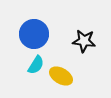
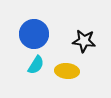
yellow ellipse: moved 6 px right, 5 px up; rotated 25 degrees counterclockwise
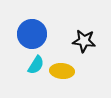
blue circle: moved 2 px left
yellow ellipse: moved 5 px left
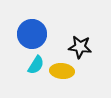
black star: moved 4 px left, 6 px down
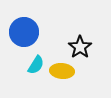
blue circle: moved 8 px left, 2 px up
black star: rotated 30 degrees clockwise
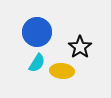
blue circle: moved 13 px right
cyan semicircle: moved 1 px right, 2 px up
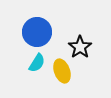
yellow ellipse: rotated 65 degrees clockwise
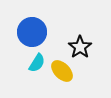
blue circle: moved 5 px left
yellow ellipse: rotated 25 degrees counterclockwise
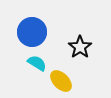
cyan semicircle: rotated 90 degrees counterclockwise
yellow ellipse: moved 1 px left, 10 px down
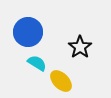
blue circle: moved 4 px left
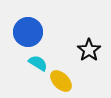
black star: moved 9 px right, 3 px down
cyan semicircle: moved 1 px right
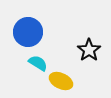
yellow ellipse: rotated 20 degrees counterclockwise
